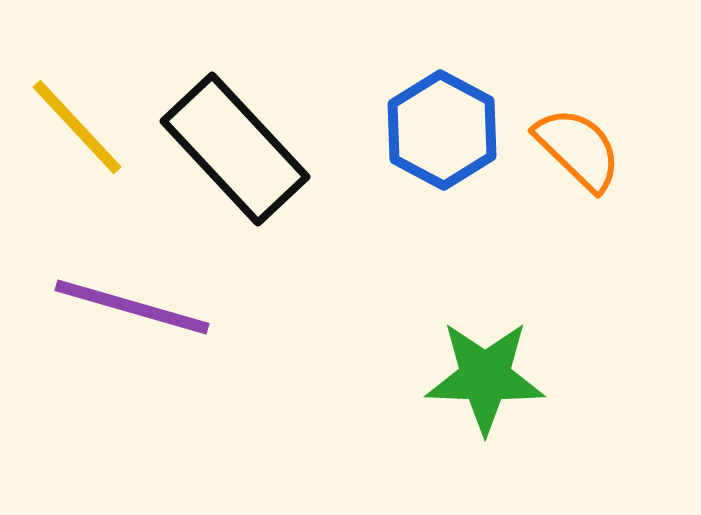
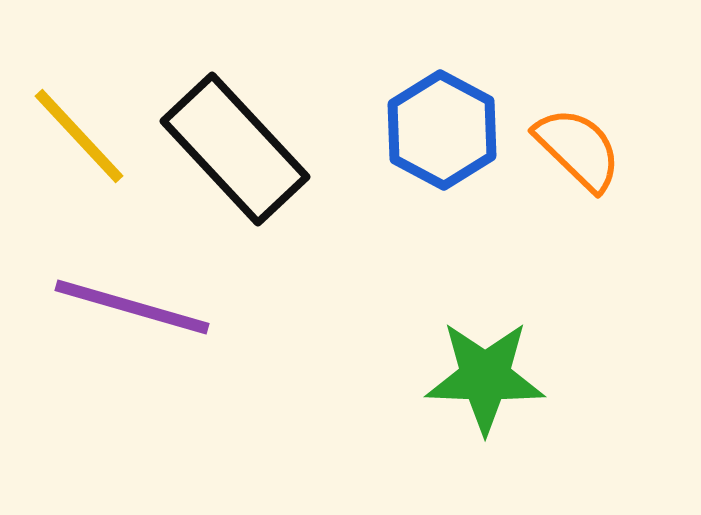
yellow line: moved 2 px right, 9 px down
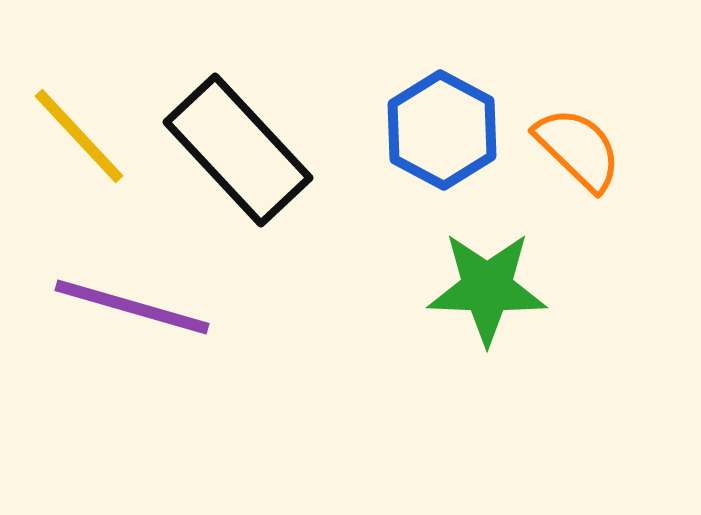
black rectangle: moved 3 px right, 1 px down
green star: moved 2 px right, 89 px up
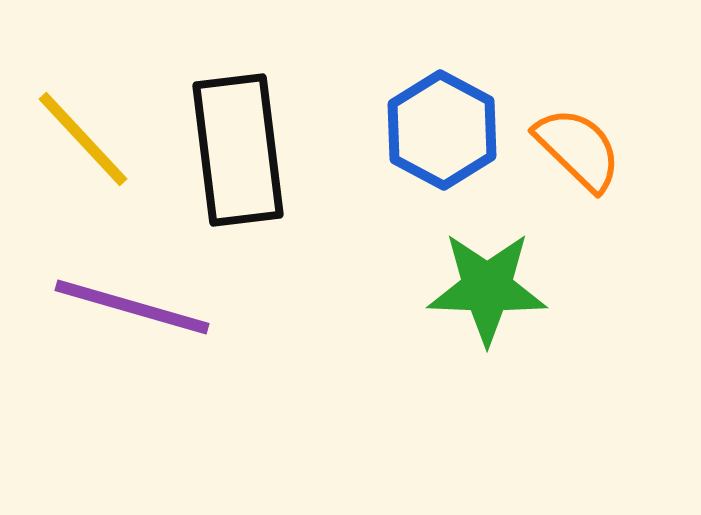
yellow line: moved 4 px right, 3 px down
black rectangle: rotated 36 degrees clockwise
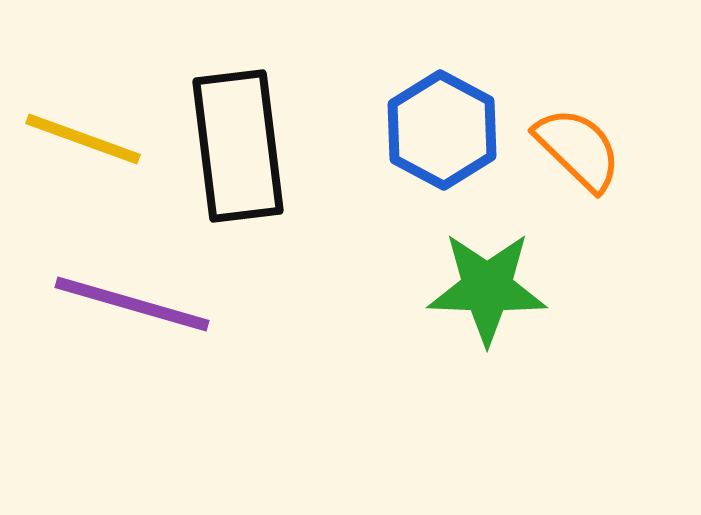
yellow line: rotated 27 degrees counterclockwise
black rectangle: moved 4 px up
purple line: moved 3 px up
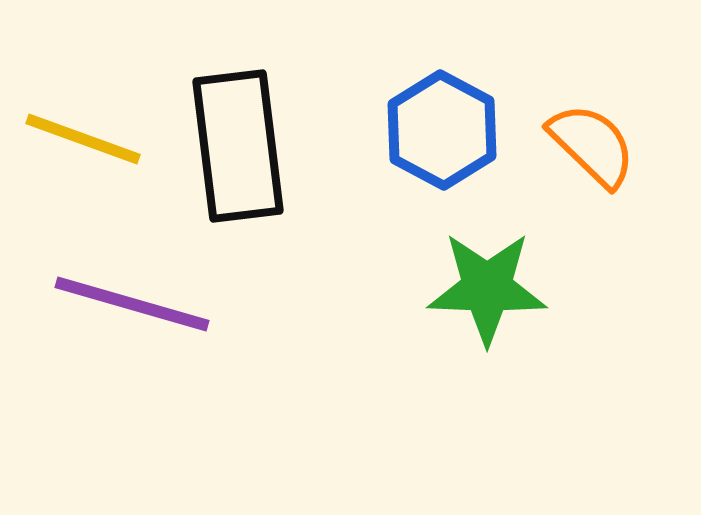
orange semicircle: moved 14 px right, 4 px up
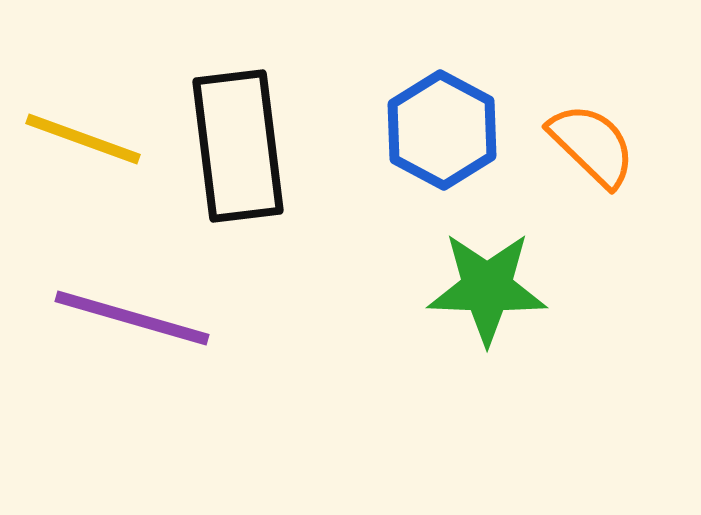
purple line: moved 14 px down
